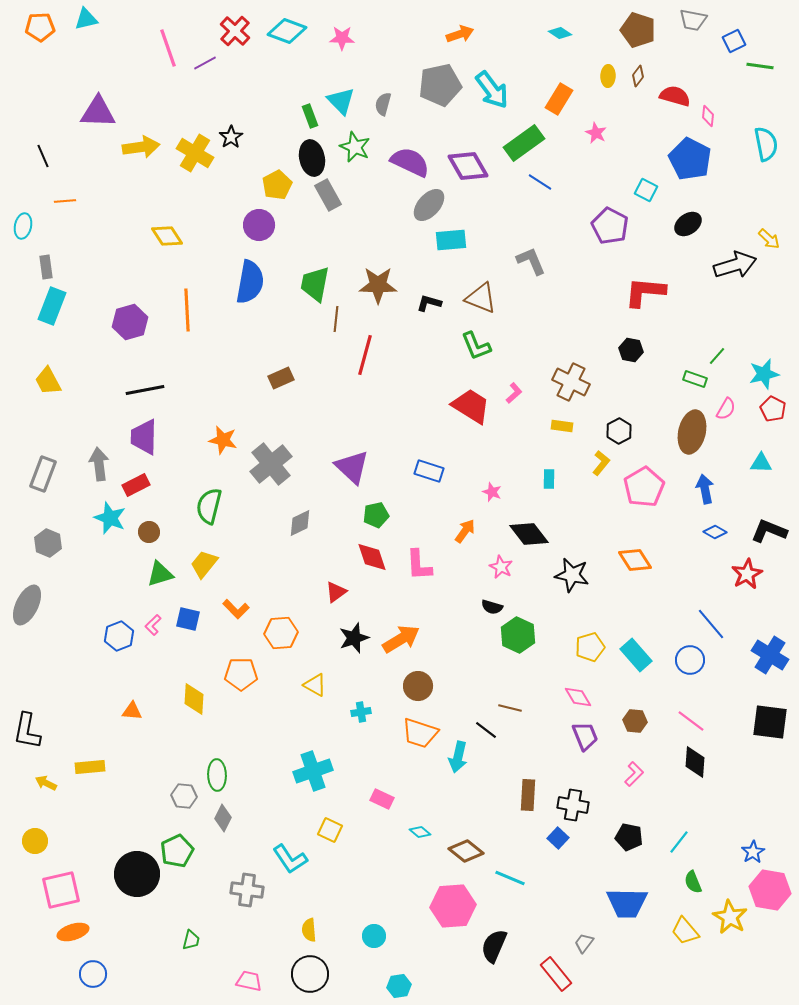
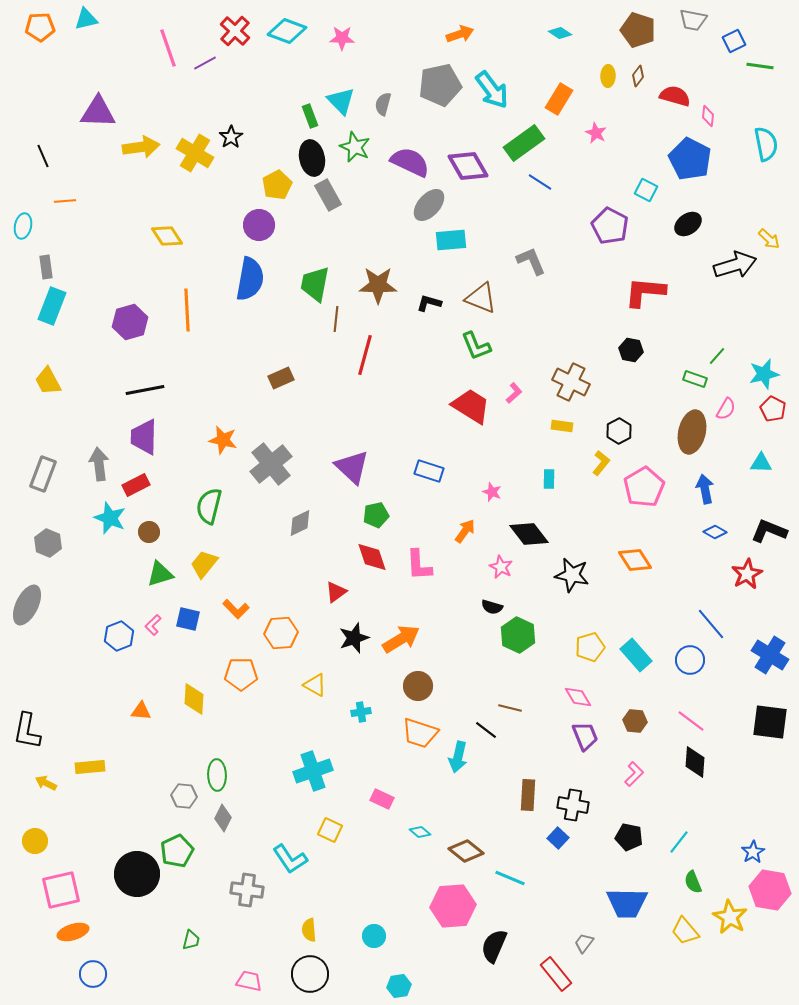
blue semicircle at (250, 282): moved 3 px up
orange triangle at (132, 711): moved 9 px right
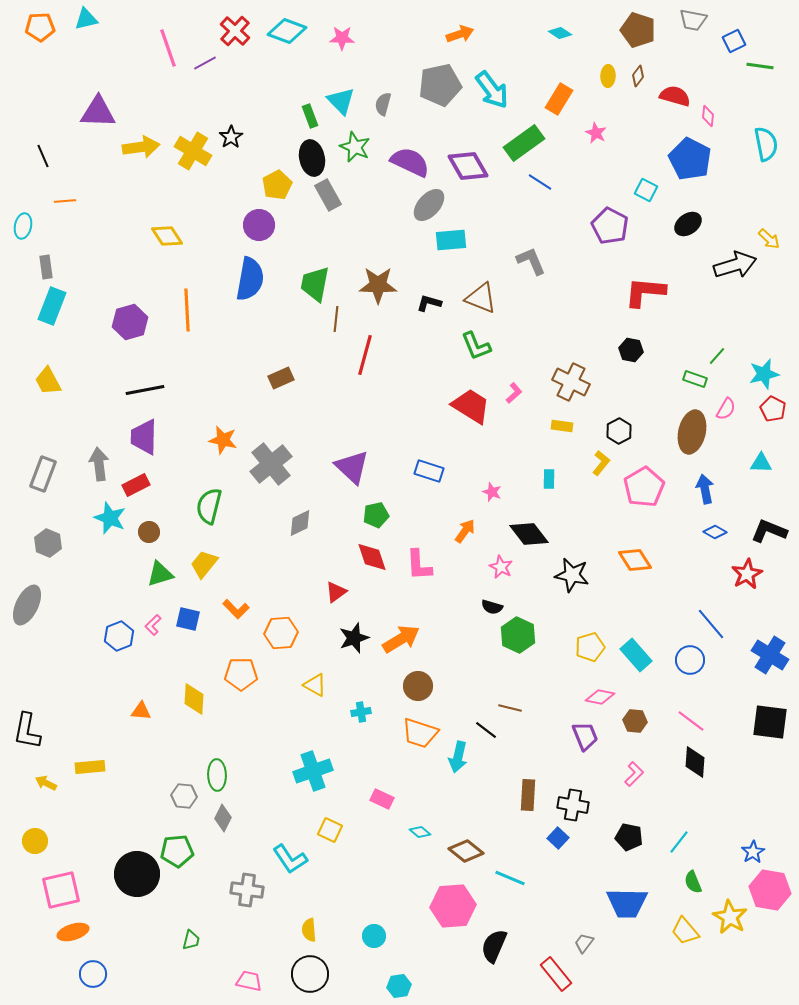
yellow cross at (195, 153): moved 2 px left, 2 px up
pink diamond at (578, 697): moved 22 px right; rotated 48 degrees counterclockwise
green pentagon at (177, 851): rotated 20 degrees clockwise
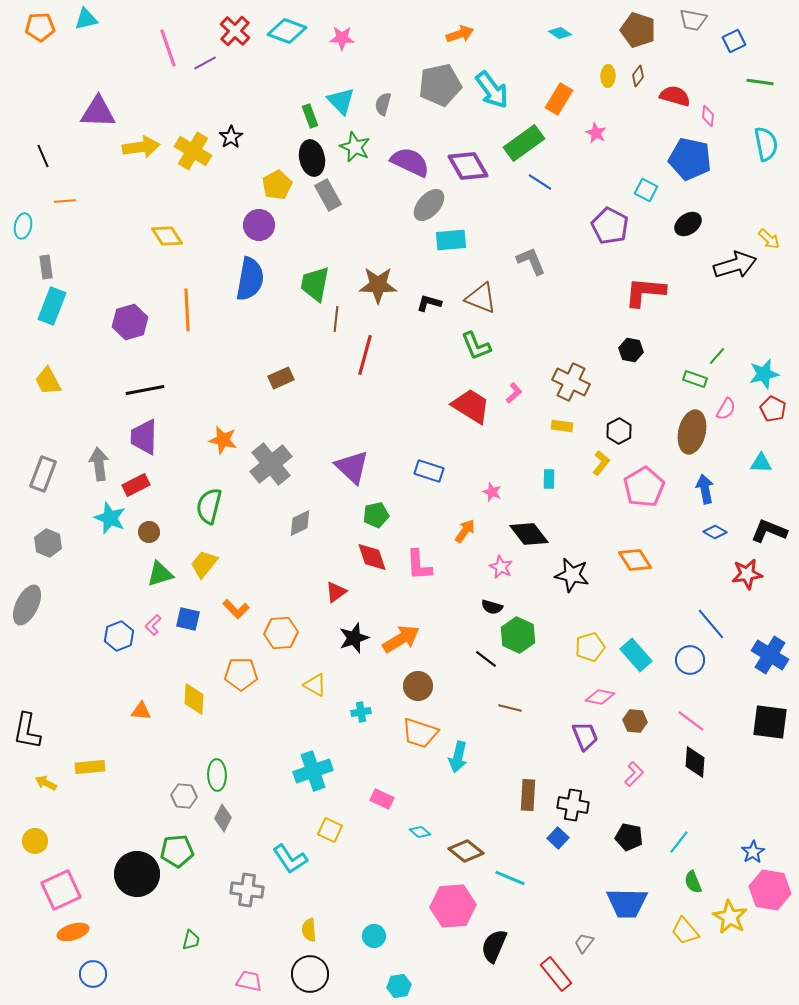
green line at (760, 66): moved 16 px down
blue pentagon at (690, 159): rotated 15 degrees counterclockwise
red star at (747, 574): rotated 20 degrees clockwise
black line at (486, 730): moved 71 px up
pink square at (61, 890): rotated 12 degrees counterclockwise
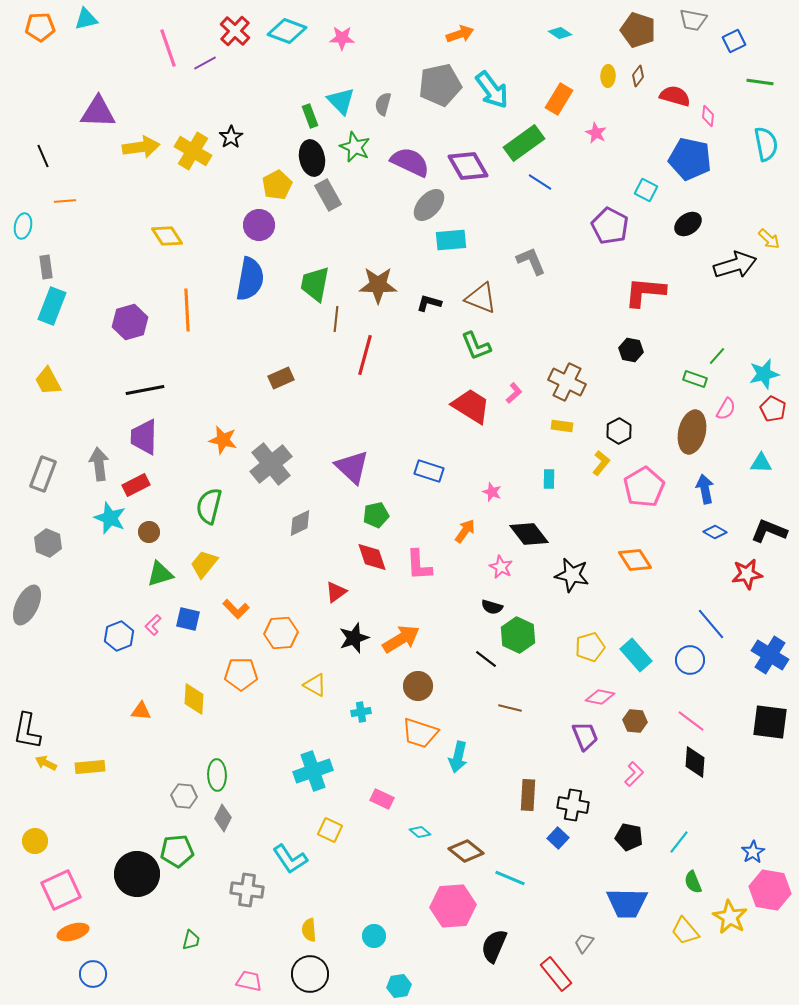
brown cross at (571, 382): moved 4 px left
yellow arrow at (46, 783): moved 20 px up
